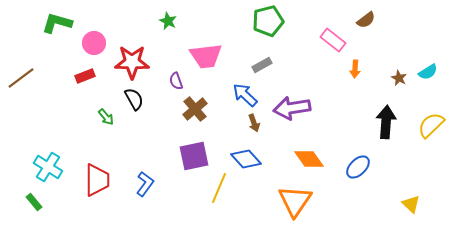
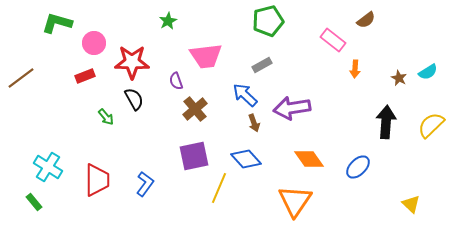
green star: rotated 18 degrees clockwise
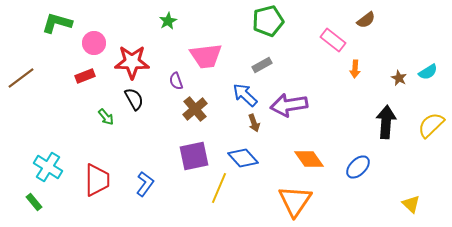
purple arrow: moved 3 px left, 3 px up
blue diamond: moved 3 px left, 1 px up
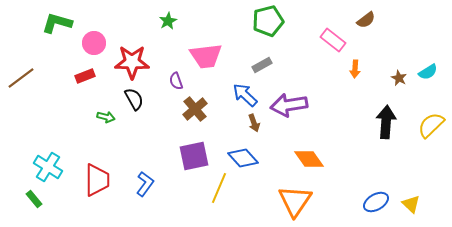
green arrow: rotated 36 degrees counterclockwise
blue ellipse: moved 18 px right, 35 px down; rotated 15 degrees clockwise
green rectangle: moved 3 px up
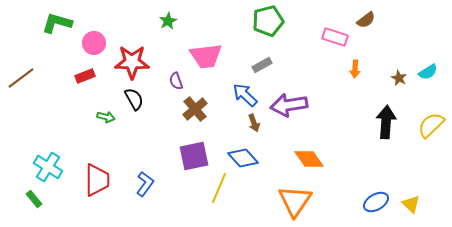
pink rectangle: moved 2 px right, 3 px up; rotated 20 degrees counterclockwise
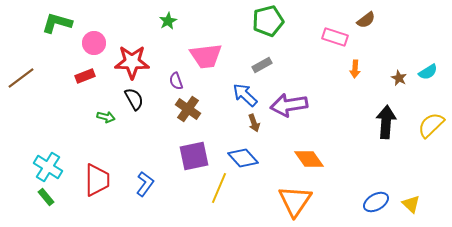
brown cross: moved 7 px left; rotated 15 degrees counterclockwise
green rectangle: moved 12 px right, 2 px up
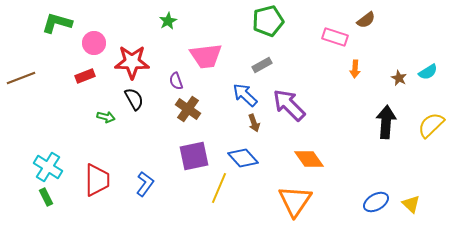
brown line: rotated 16 degrees clockwise
purple arrow: rotated 54 degrees clockwise
green rectangle: rotated 12 degrees clockwise
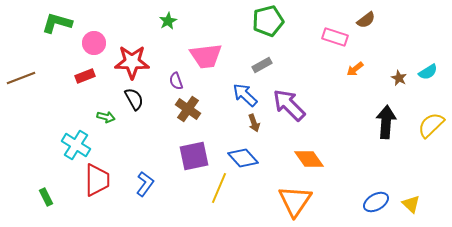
orange arrow: rotated 48 degrees clockwise
cyan cross: moved 28 px right, 22 px up
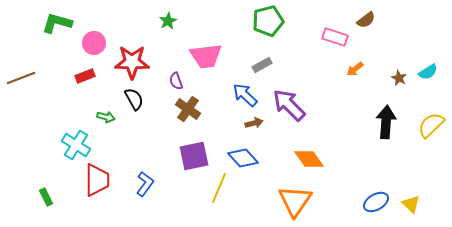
brown arrow: rotated 84 degrees counterclockwise
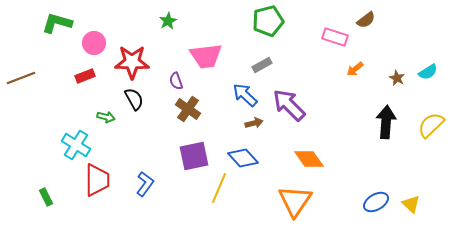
brown star: moved 2 px left
